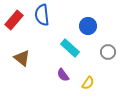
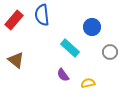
blue circle: moved 4 px right, 1 px down
gray circle: moved 2 px right
brown triangle: moved 6 px left, 2 px down
yellow semicircle: rotated 136 degrees counterclockwise
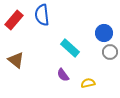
blue circle: moved 12 px right, 6 px down
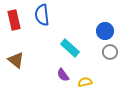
red rectangle: rotated 54 degrees counterclockwise
blue circle: moved 1 px right, 2 px up
yellow semicircle: moved 3 px left, 1 px up
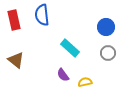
blue circle: moved 1 px right, 4 px up
gray circle: moved 2 px left, 1 px down
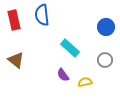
gray circle: moved 3 px left, 7 px down
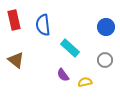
blue semicircle: moved 1 px right, 10 px down
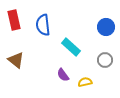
cyan rectangle: moved 1 px right, 1 px up
